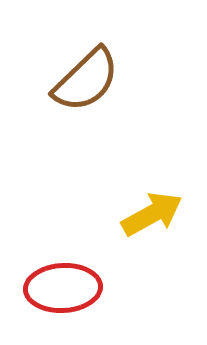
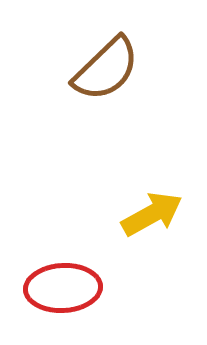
brown semicircle: moved 20 px right, 11 px up
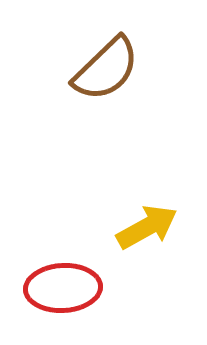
yellow arrow: moved 5 px left, 13 px down
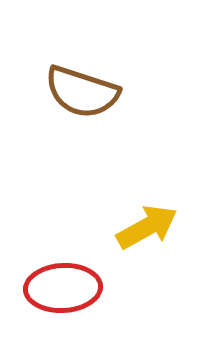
brown semicircle: moved 24 px left, 23 px down; rotated 62 degrees clockwise
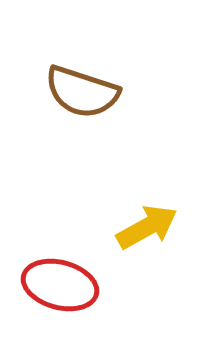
red ellipse: moved 3 px left, 3 px up; rotated 18 degrees clockwise
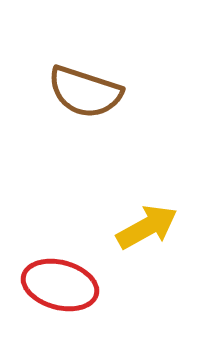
brown semicircle: moved 3 px right
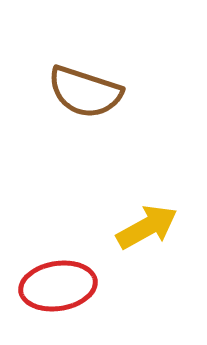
red ellipse: moved 2 px left, 1 px down; rotated 24 degrees counterclockwise
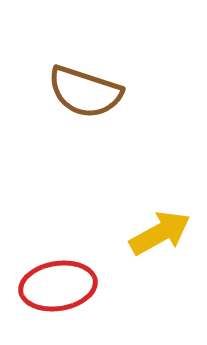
yellow arrow: moved 13 px right, 6 px down
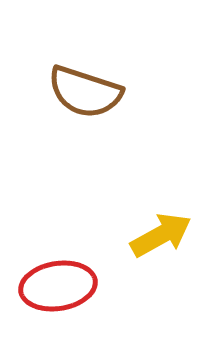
yellow arrow: moved 1 px right, 2 px down
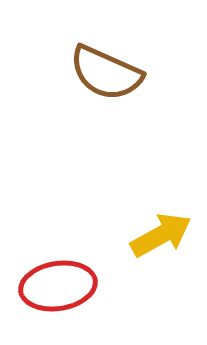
brown semicircle: moved 21 px right, 19 px up; rotated 6 degrees clockwise
